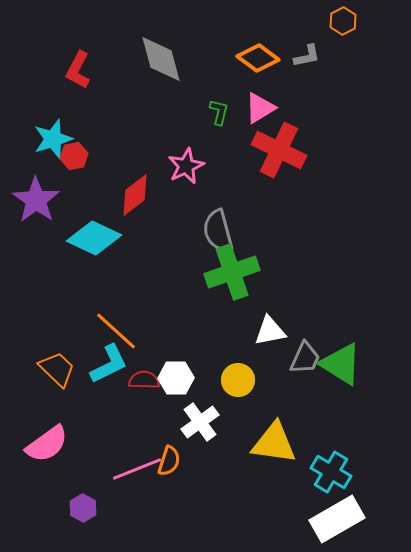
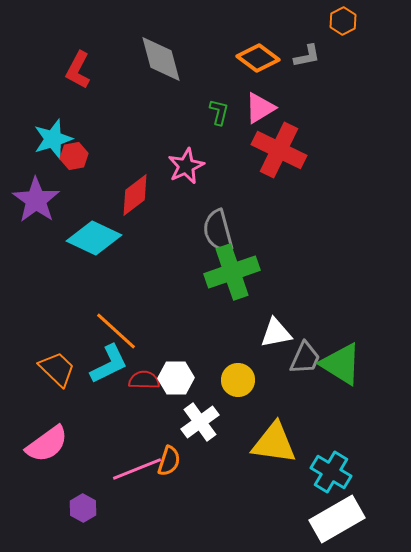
white triangle: moved 6 px right, 2 px down
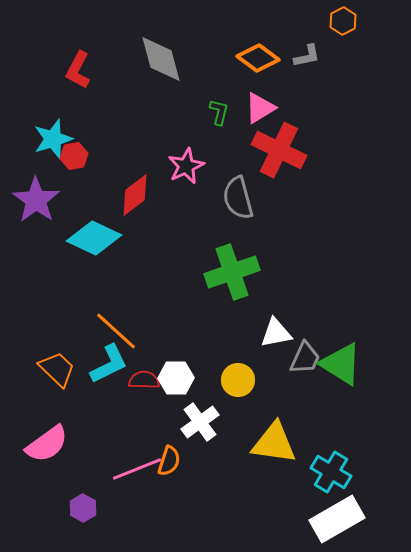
gray semicircle: moved 20 px right, 33 px up
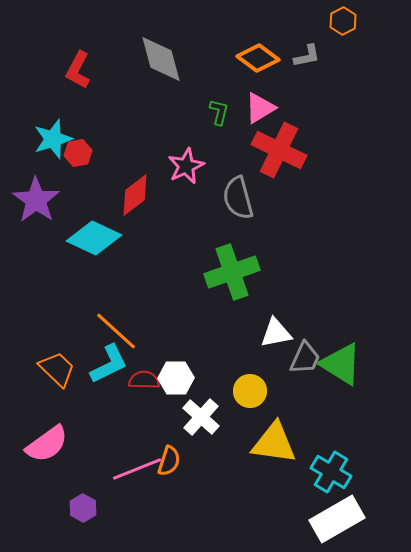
red hexagon: moved 4 px right, 3 px up
yellow circle: moved 12 px right, 11 px down
white cross: moved 1 px right, 5 px up; rotated 12 degrees counterclockwise
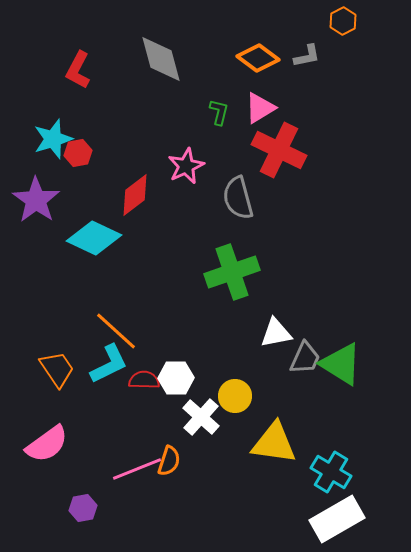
orange trapezoid: rotated 12 degrees clockwise
yellow circle: moved 15 px left, 5 px down
purple hexagon: rotated 20 degrees clockwise
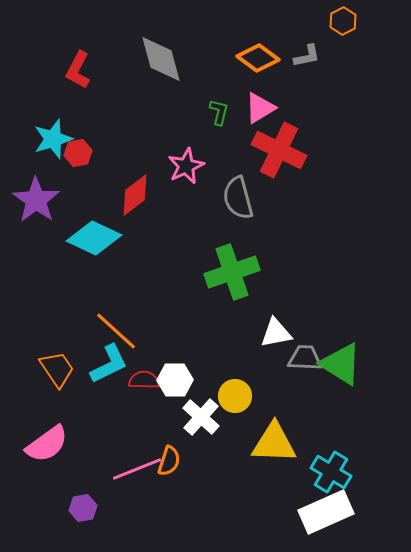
gray trapezoid: rotated 111 degrees counterclockwise
white hexagon: moved 1 px left, 2 px down
yellow triangle: rotated 6 degrees counterclockwise
white rectangle: moved 11 px left, 7 px up; rotated 6 degrees clockwise
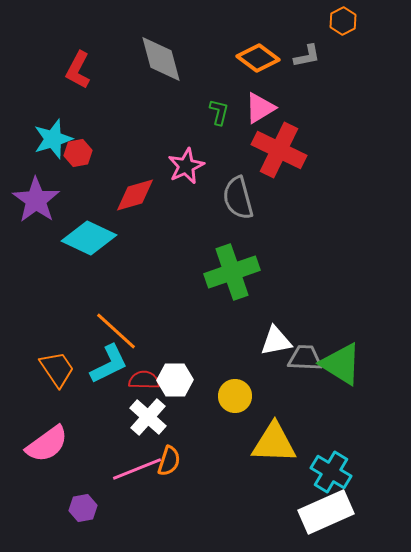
red diamond: rotated 21 degrees clockwise
cyan diamond: moved 5 px left
white triangle: moved 8 px down
white cross: moved 53 px left
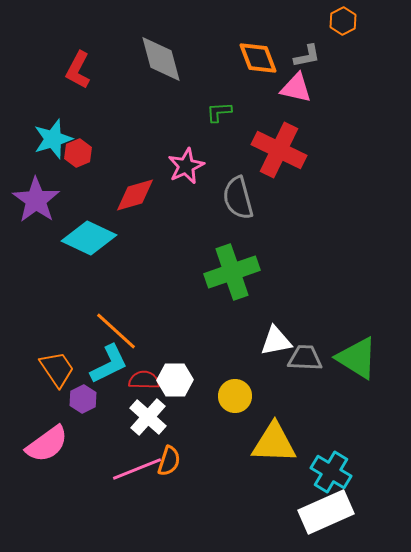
orange diamond: rotated 33 degrees clockwise
pink triangle: moved 36 px right, 20 px up; rotated 44 degrees clockwise
green L-shape: rotated 108 degrees counterclockwise
red hexagon: rotated 12 degrees counterclockwise
green triangle: moved 16 px right, 6 px up
purple hexagon: moved 109 px up; rotated 16 degrees counterclockwise
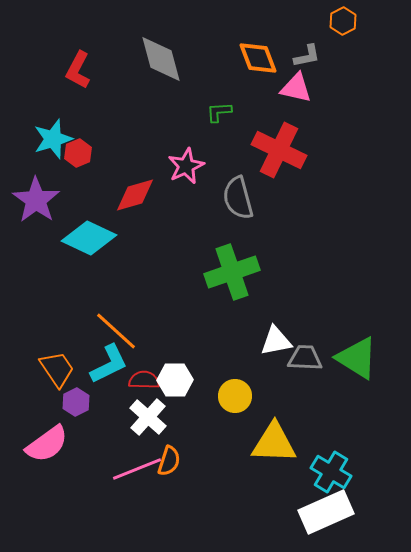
purple hexagon: moved 7 px left, 3 px down
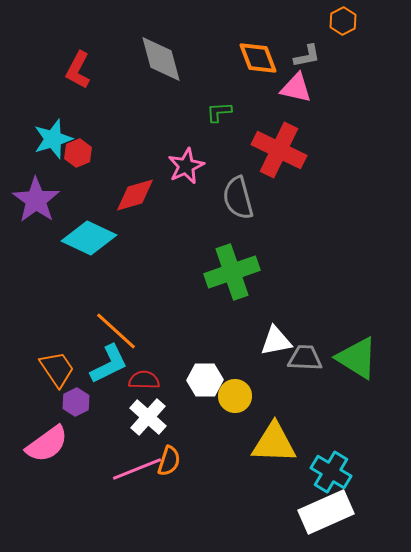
white hexagon: moved 30 px right
